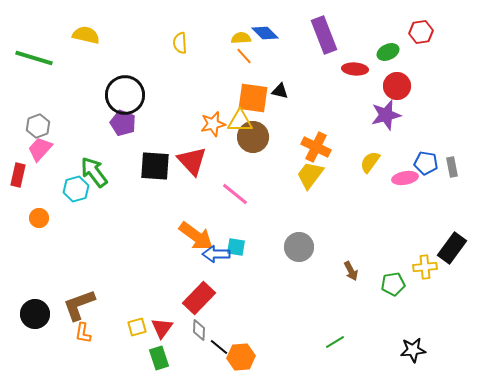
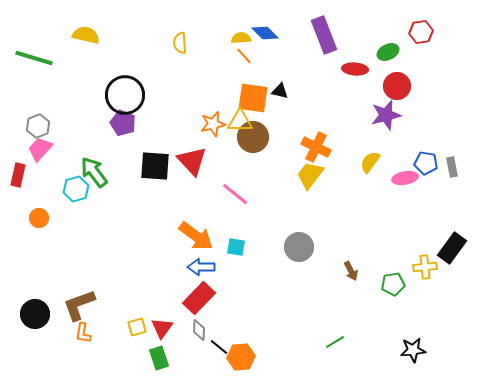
blue arrow at (216, 254): moved 15 px left, 13 px down
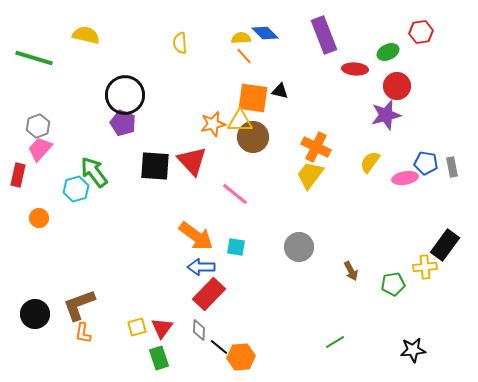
black rectangle at (452, 248): moved 7 px left, 3 px up
red rectangle at (199, 298): moved 10 px right, 4 px up
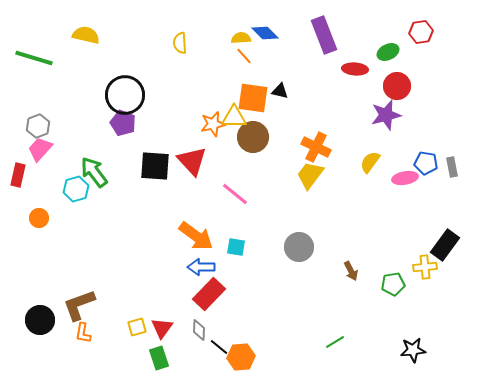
yellow triangle at (240, 121): moved 6 px left, 4 px up
black circle at (35, 314): moved 5 px right, 6 px down
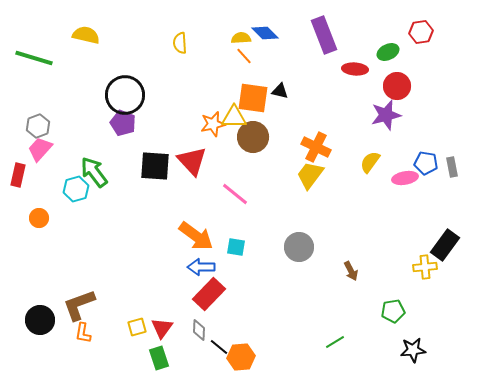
green pentagon at (393, 284): moved 27 px down
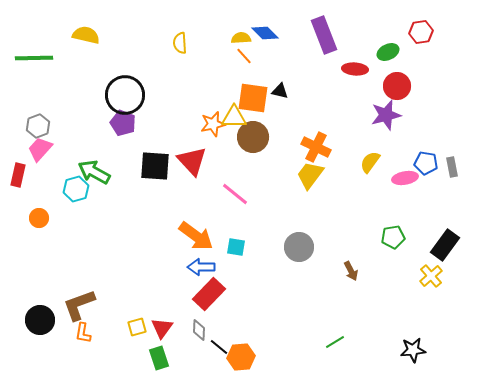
green line at (34, 58): rotated 18 degrees counterclockwise
green arrow at (94, 172): rotated 24 degrees counterclockwise
yellow cross at (425, 267): moved 6 px right, 9 px down; rotated 35 degrees counterclockwise
green pentagon at (393, 311): moved 74 px up
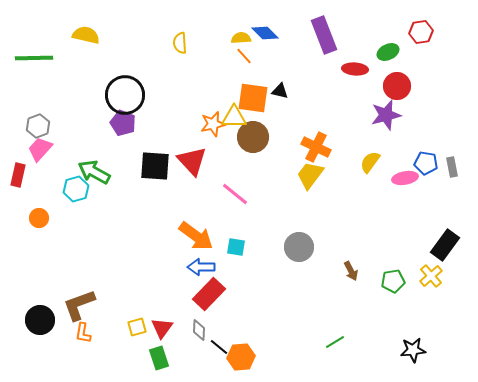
green pentagon at (393, 237): moved 44 px down
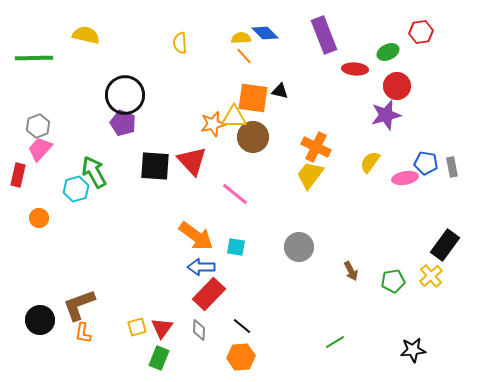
green arrow at (94, 172): rotated 32 degrees clockwise
black line at (219, 347): moved 23 px right, 21 px up
green rectangle at (159, 358): rotated 40 degrees clockwise
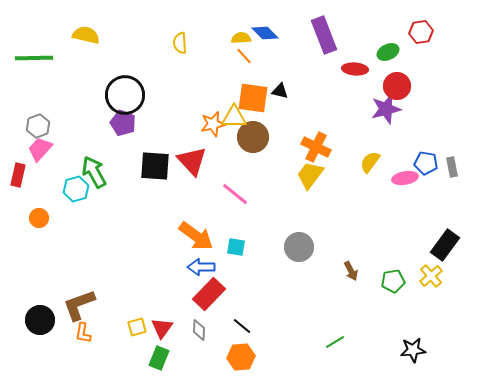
purple star at (386, 115): moved 6 px up
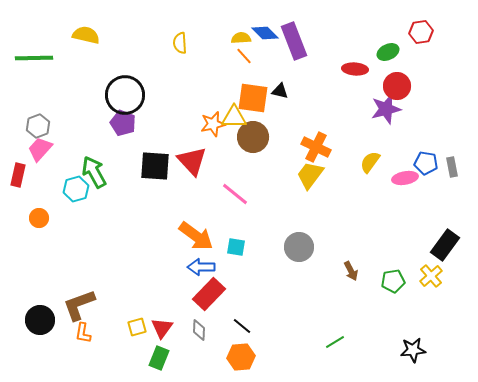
purple rectangle at (324, 35): moved 30 px left, 6 px down
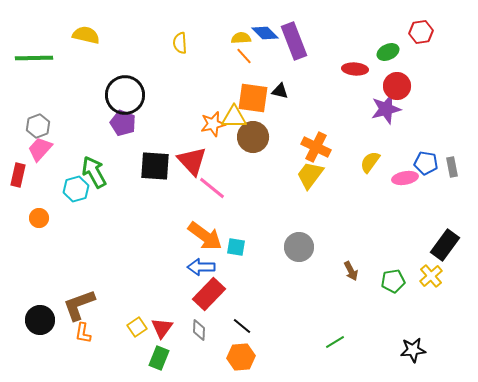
pink line at (235, 194): moved 23 px left, 6 px up
orange arrow at (196, 236): moved 9 px right
yellow square at (137, 327): rotated 18 degrees counterclockwise
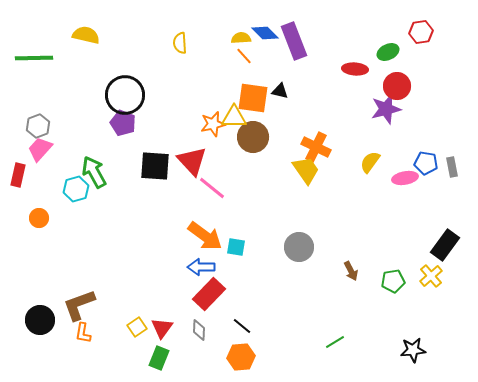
yellow trapezoid at (310, 175): moved 4 px left, 5 px up; rotated 108 degrees clockwise
